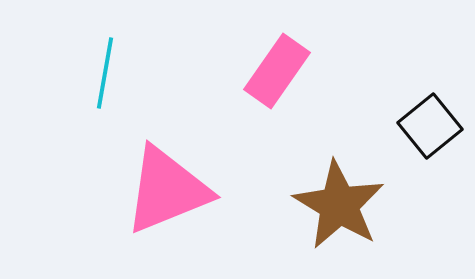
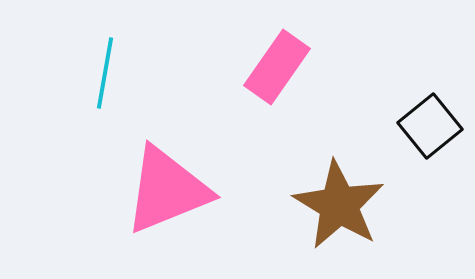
pink rectangle: moved 4 px up
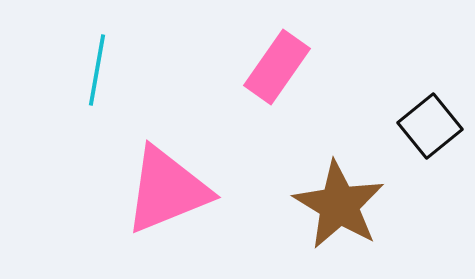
cyan line: moved 8 px left, 3 px up
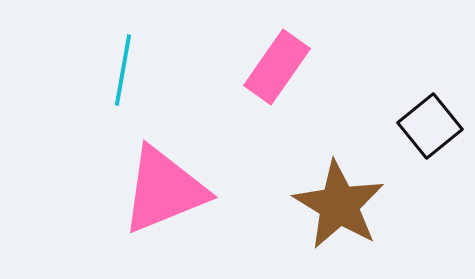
cyan line: moved 26 px right
pink triangle: moved 3 px left
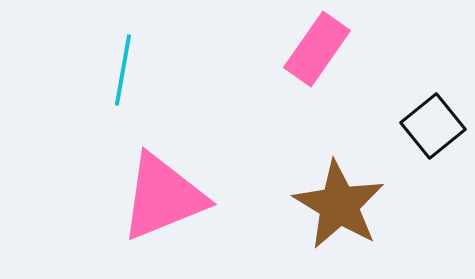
pink rectangle: moved 40 px right, 18 px up
black square: moved 3 px right
pink triangle: moved 1 px left, 7 px down
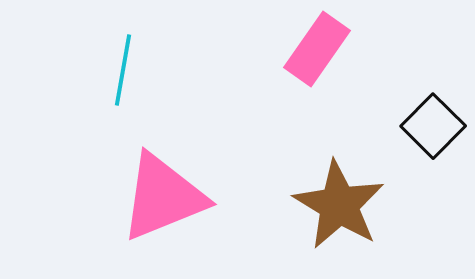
black square: rotated 6 degrees counterclockwise
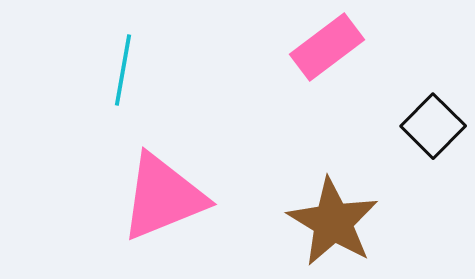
pink rectangle: moved 10 px right, 2 px up; rotated 18 degrees clockwise
brown star: moved 6 px left, 17 px down
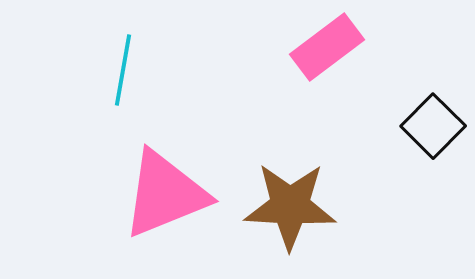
pink triangle: moved 2 px right, 3 px up
brown star: moved 43 px left, 16 px up; rotated 28 degrees counterclockwise
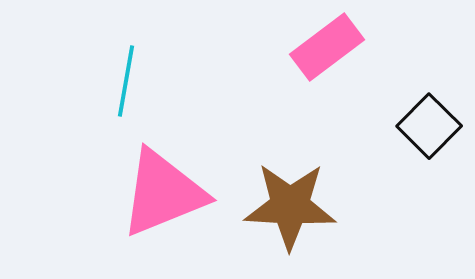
cyan line: moved 3 px right, 11 px down
black square: moved 4 px left
pink triangle: moved 2 px left, 1 px up
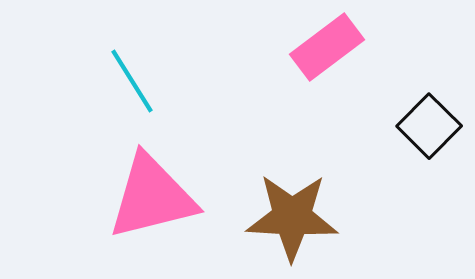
cyan line: moved 6 px right; rotated 42 degrees counterclockwise
pink triangle: moved 11 px left, 4 px down; rotated 8 degrees clockwise
brown star: moved 2 px right, 11 px down
